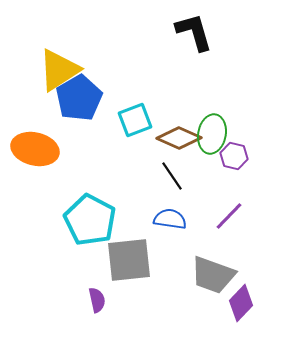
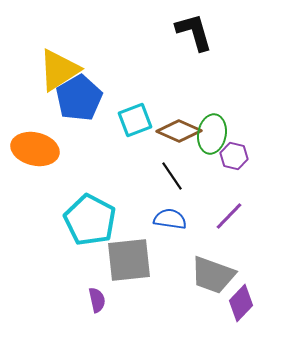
brown diamond: moved 7 px up
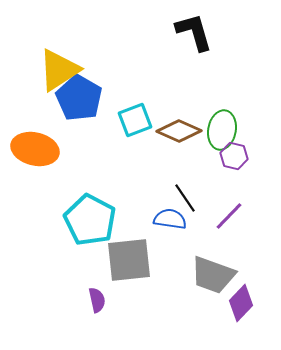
blue pentagon: rotated 12 degrees counterclockwise
green ellipse: moved 10 px right, 4 px up
black line: moved 13 px right, 22 px down
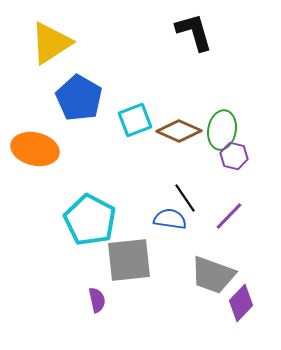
yellow triangle: moved 8 px left, 27 px up
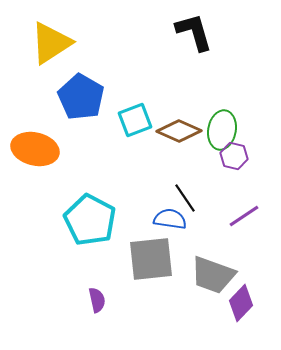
blue pentagon: moved 2 px right, 1 px up
purple line: moved 15 px right; rotated 12 degrees clockwise
gray square: moved 22 px right, 1 px up
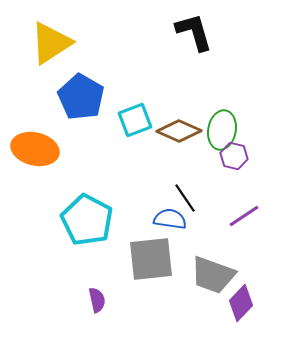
cyan pentagon: moved 3 px left
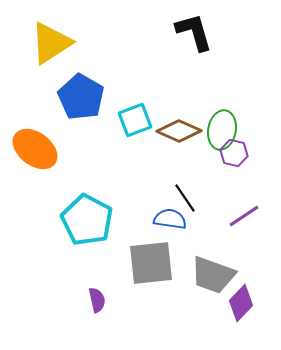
orange ellipse: rotated 24 degrees clockwise
purple hexagon: moved 3 px up
gray square: moved 4 px down
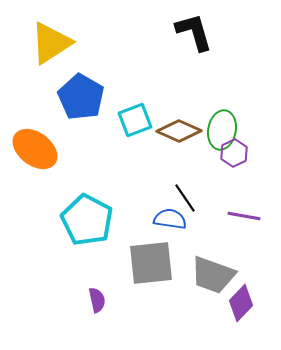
purple hexagon: rotated 20 degrees clockwise
purple line: rotated 44 degrees clockwise
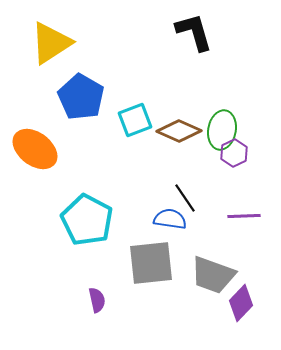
purple line: rotated 12 degrees counterclockwise
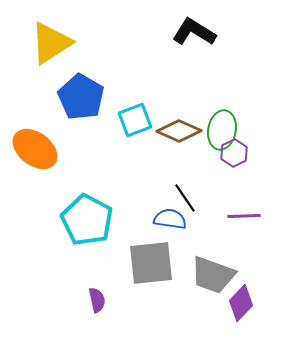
black L-shape: rotated 42 degrees counterclockwise
